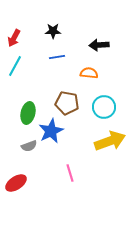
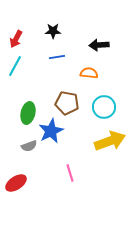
red arrow: moved 2 px right, 1 px down
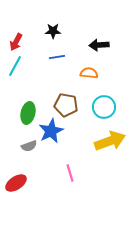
red arrow: moved 3 px down
brown pentagon: moved 1 px left, 2 px down
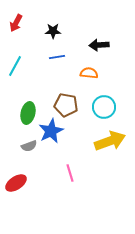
red arrow: moved 19 px up
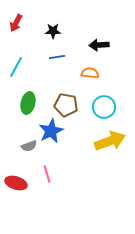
cyan line: moved 1 px right, 1 px down
orange semicircle: moved 1 px right
green ellipse: moved 10 px up
pink line: moved 23 px left, 1 px down
red ellipse: rotated 50 degrees clockwise
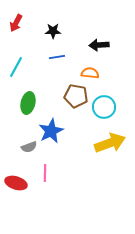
brown pentagon: moved 10 px right, 9 px up
yellow arrow: moved 2 px down
gray semicircle: moved 1 px down
pink line: moved 2 px left, 1 px up; rotated 18 degrees clockwise
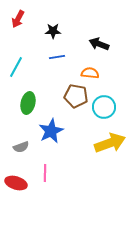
red arrow: moved 2 px right, 4 px up
black arrow: moved 1 px up; rotated 24 degrees clockwise
gray semicircle: moved 8 px left
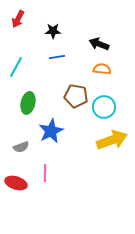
orange semicircle: moved 12 px right, 4 px up
yellow arrow: moved 2 px right, 3 px up
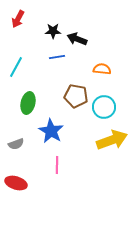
black arrow: moved 22 px left, 5 px up
blue star: rotated 15 degrees counterclockwise
gray semicircle: moved 5 px left, 3 px up
pink line: moved 12 px right, 8 px up
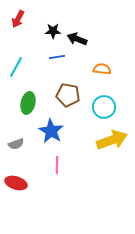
brown pentagon: moved 8 px left, 1 px up
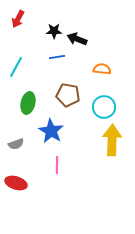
black star: moved 1 px right
yellow arrow: rotated 68 degrees counterclockwise
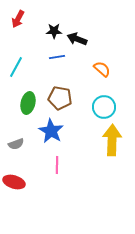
orange semicircle: rotated 36 degrees clockwise
brown pentagon: moved 8 px left, 3 px down
red ellipse: moved 2 px left, 1 px up
